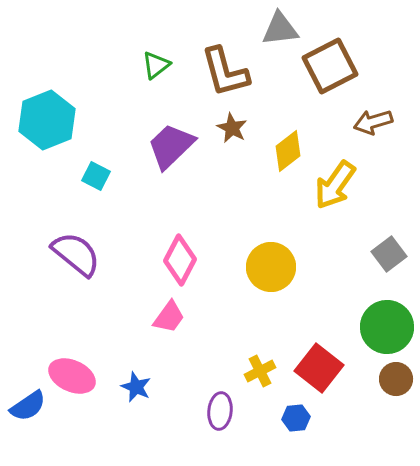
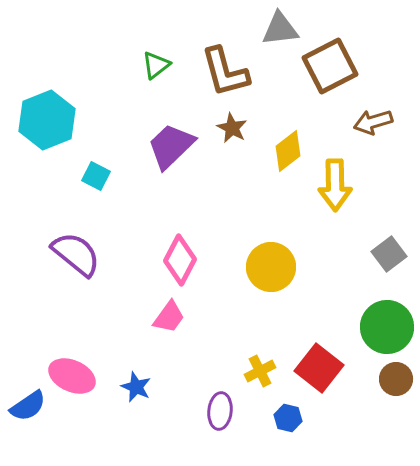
yellow arrow: rotated 36 degrees counterclockwise
blue hexagon: moved 8 px left; rotated 20 degrees clockwise
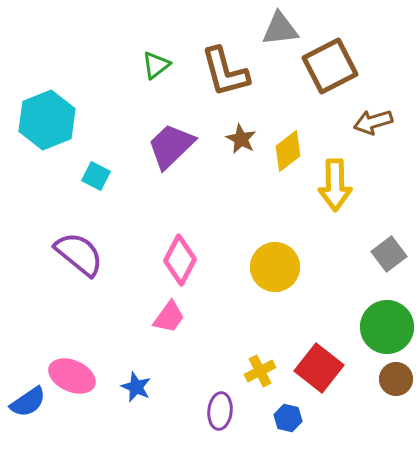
brown star: moved 9 px right, 11 px down
purple semicircle: moved 3 px right
yellow circle: moved 4 px right
blue semicircle: moved 4 px up
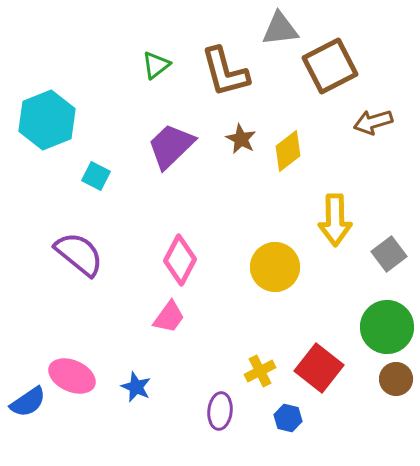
yellow arrow: moved 35 px down
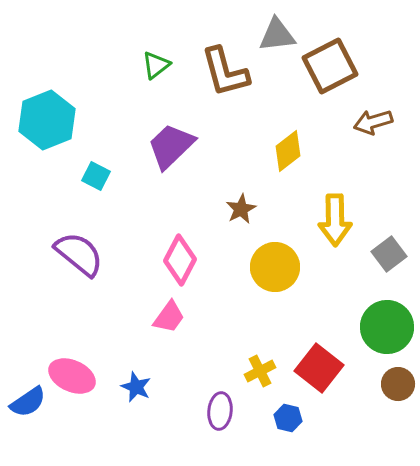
gray triangle: moved 3 px left, 6 px down
brown star: moved 70 px down; rotated 16 degrees clockwise
brown circle: moved 2 px right, 5 px down
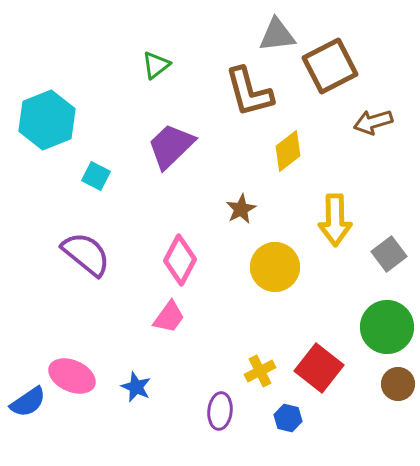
brown L-shape: moved 24 px right, 20 px down
purple semicircle: moved 7 px right
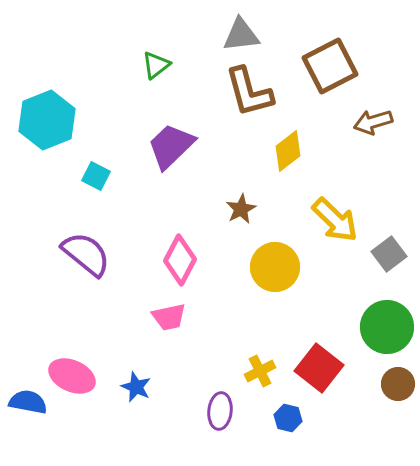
gray triangle: moved 36 px left
yellow arrow: rotated 45 degrees counterclockwise
pink trapezoid: rotated 42 degrees clockwise
blue semicircle: rotated 135 degrees counterclockwise
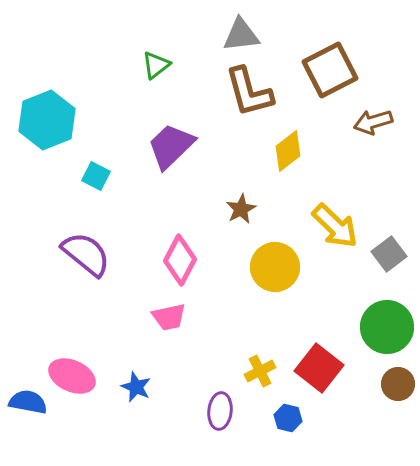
brown square: moved 4 px down
yellow arrow: moved 6 px down
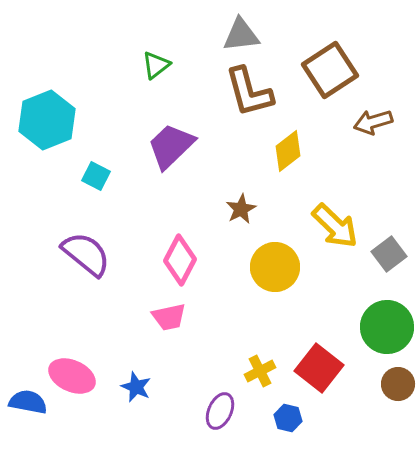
brown square: rotated 6 degrees counterclockwise
purple ellipse: rotated 18 degrees clockwise
